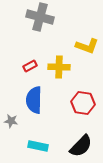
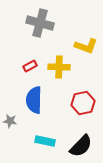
gray cross: moved 6 px down
yellow L-shape: moved 1 px left
red hexagon: rotated 20 degrees counterclockwise
gray star: moved 1 px left
cyan rectangle: moved 7 px right, 5 px up
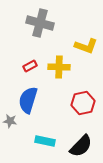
blue semicircle: moved 6 px left; rotated 16 degrees clockwise
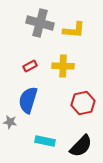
yellow L-shape: moved 12 px left, 16 px up; rotated 15 degrees counterclockwise
yellow cross: moved 4 px right, 1 px up
gray star: moved 1 px down
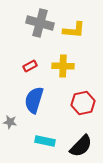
blue semicircle: moved 6 px right
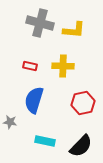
red rectangle: rotated 40 degrees clockwise
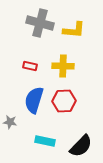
red hexagon: moved 19 px left, 2 px up; rotated 10 degrees clockwise
